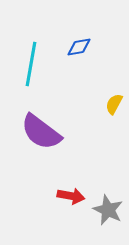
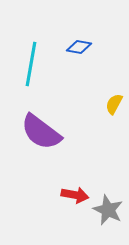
blue diamond: rotated 20 degrees clockwise
red arrow: moved 4 px right, 1 px up
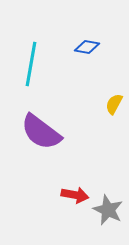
blue diamond: moved 8 px right
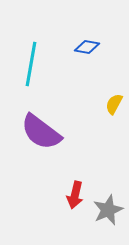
red arrow: rotated 92 degrees clockwise
gray star: rotated 24 degrees clockwise
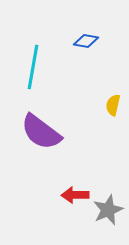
blue diamond: moved 1 px left, 6 px up
cyan line: moved 2 px right, 3 px down
yellow semicircle: moved 1 px left, 1 px down; rotated 15 degrees counterclockwise
red arrow: rotated 76 degrees clockwise
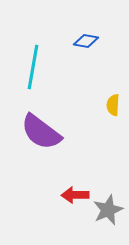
yellow semicircle: rotated 10 degrees counterclockwise
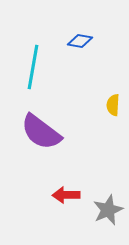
blue diamond: moved 6 px left
red arrow: moved 9 px left
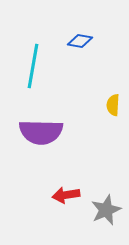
cyan line: moved 1 px up
purple semicircle: rotated 36 degrees counterclockwise
red arrow: rotated 8 degrees counterclockwise
gray star: moved 2 px left
